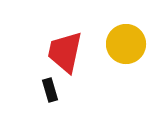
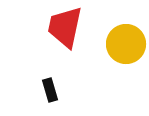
red trapezoid: moved 25 px up
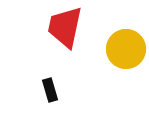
yellow circle: moved 5 px down
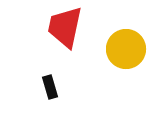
black rectangle: moved 3 px up
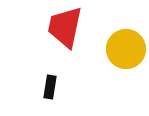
black rectangle: rotated 25 degrees clockwise
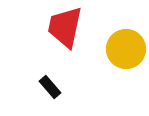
black rectangle: rotated 50 degrees counterclockwise
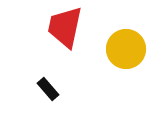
black rectangle: moved 2 px left, 2 px down
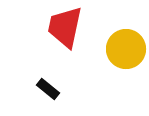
black rectangle: rotated 10 degrees counterclockwise
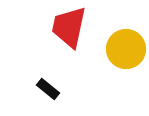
red trapezoid: moved 4 px right
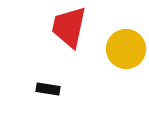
black rectangle: rotated 30 degrees counterclockwise
